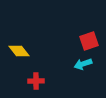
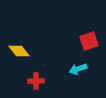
cyan arrow: moved 5 px left, 5 px down
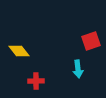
red square: moved 2 px right
cyan arrow: rotated 78 degrees counterclockwise
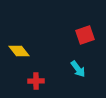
red square: moved 6 px left, 6 px up
cyan arrow: rotated 30 degrees counterclockwise
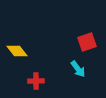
red square: moved 2 px right, 7 px down
yellow diamond: moved 2 px left
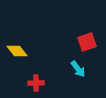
red cross: moved 2 px down
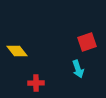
cyan arrow: rotated 18 degrees clockwise
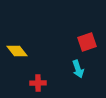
red cross: moved 2 px right
